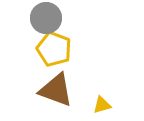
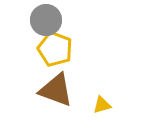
gray circle: moved 2 px down
yellow pentagon: moved 1 px right
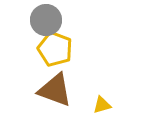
brown triangle: moved 1 px left
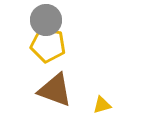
yellow pentagon: moved 7 px left, 4 px up; rotated 12 degrees counterclockwise
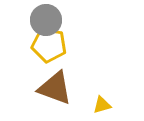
yellow pentagon: moved 1 px right
brown triangle: moved 2 px up
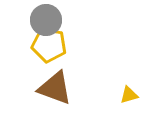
yellow triangle: moved 27 px right, 10 px up
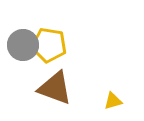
gray circle: moved 23 px left, 25 px down
yellow triangle: moved 16 px left, 6 px down
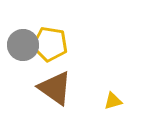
yellow pentagon: moved 1 px right, 1 px up
brown triangle: rotated 15 degrees clockwise
